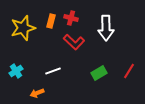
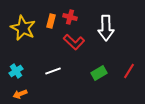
red cross: moved 1 px left, 1 px up
yellow star: rotated 30 degrees counterclockwise
orange arrow: moved 17 px left, 1 px down
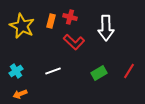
yellow star: moved 1 px left, 2 px up
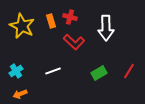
orange rectangle: rotated 32 degrees counterclockwise
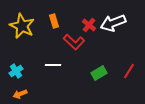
red cross: moved 19 px right, 8 px down; rotated 24 degrees clockwise
orange rectangle: moved 3 px right
white arrow: moved 7 px right, 5 px up; rotated 70 degrees clockwise
white line: moved 6 px up; rotated 21 degrees clockwise
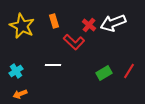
green rectangle: moved 5 px right
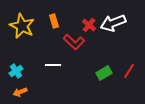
orange arrow: moved 2 px up
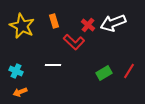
red cross: moved 1 px left
cyan cross: rotated 32 degrees counterclockwise
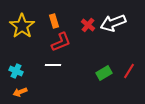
yellow star: rotated 10 degrees clockwise
red L-shape: moved 13 px left; rotated 65 degrees counterclockwise
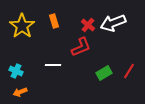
red L-shape: moved 20 px right, 5 px down
